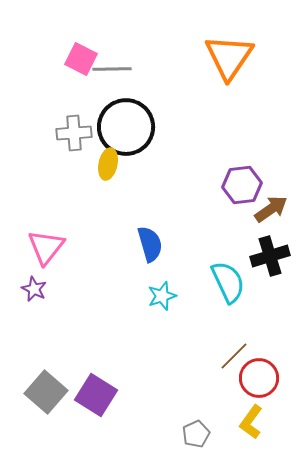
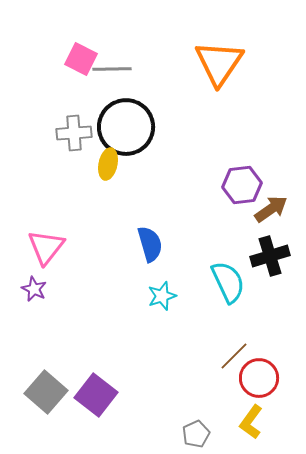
orange triangle: moved 10 px left, 6 px down
purple square: rotated 6 degrees clockwise
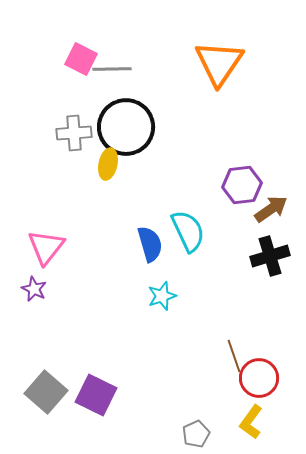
cyan semicircle: moved 40 px left, 51 px up
brown line: rotated 64 degrees counterclockwise
purple square: rotated 12 degrees counterclockwise
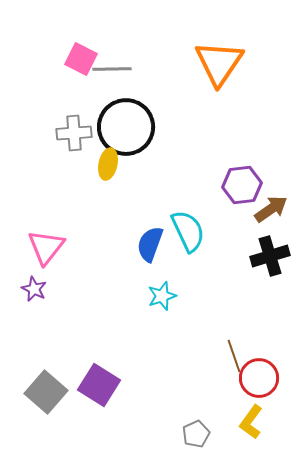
blue semicircle: rotated 144 degrees counterclockwise
purple square: moved 3 px right, 10 px up; rotated 6 degrees clockwise
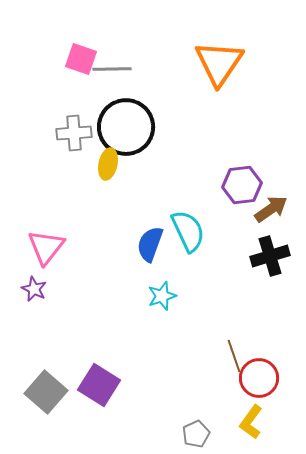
pink square: rotated 8 degrees counterclockwise
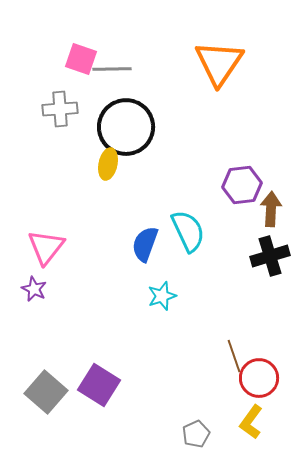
gray cross: moved 14 px left, 24 px up
brown arrow: rotated 52 degrees counterclockwise
blue semicircle: moved 5 px left
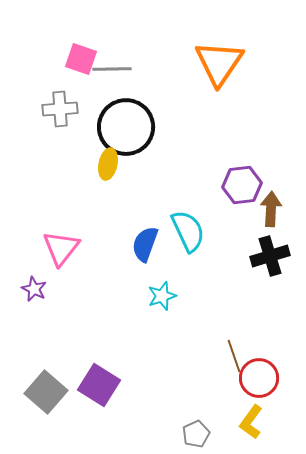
pink triangle: moved 15 px right, 1 px down
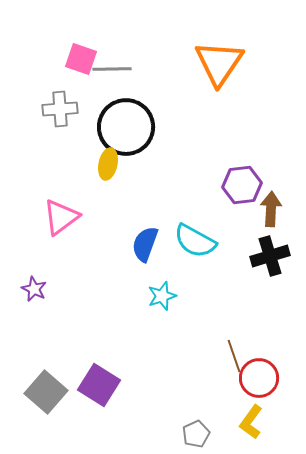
cyan semicircle: moved 7 px right, 10 px down; rotated 144 degrees clockwise
pink triangle: moved 31 px up; rotated 15 degrees clockwise
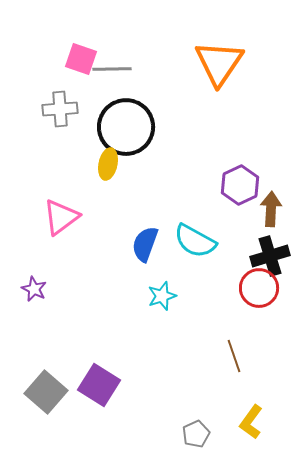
purple hexagon: moved 2 px left; rotated 18 degrees counterclockwise
red circle: moved 90 px up
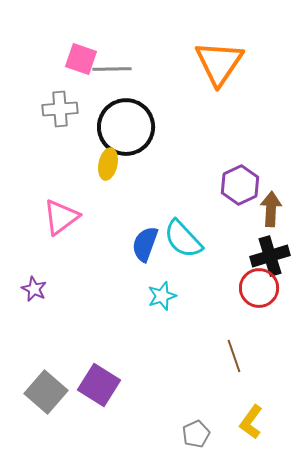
cyan semicircle: moved 12 px left, 2 px up; rotated 18 degrees clockwise
